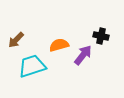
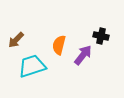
orange semicircle: rotated 60 degrees counterclockwise
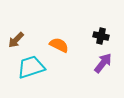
orange semicircle: rotated 102 degrees clockwise
purple arrow: moved 20 px right, 8 px down
cyan trapezoid: moved 1 px left, 1 px down
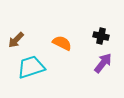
orange semicircle: moved 3 px right, 2 px up
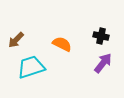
orange semicircle: moved 1 px down
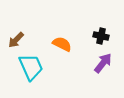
cyan trapezoid: rotated 84 degrees clockwise
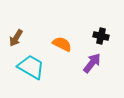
brown arrow: moved 2 px up; rotated 12 degrees counterclockwise
purple arrow: moved 11 px left
cyan trapezoid: rotated 36 degrees counterclockwise
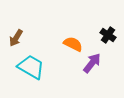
black cross: moved 7 px right, 1 px up; rotated 21 degrees clockwise
orange semicircle: moved 11 px right
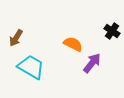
black cross: moved 4 px right, 4 px up
